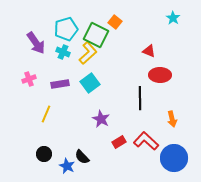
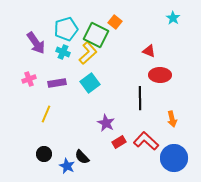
purple rectangle: moved 3 px left, 1 px up
purple star: moved 5 px right, 4 px down
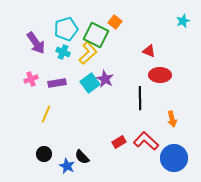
cyan star: moved 10 px right, 3 px down; rotated 16 degrees clockwise
pink cross: moved 2 px right
purple star: moved 1 px left, 44 px up
